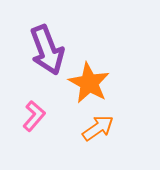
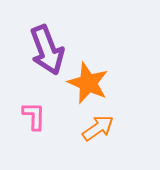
orange star: moved 1 px left; rotated 6 degrees counterclockwise
pink L-shape: rotated 40 degrees counterclockwise
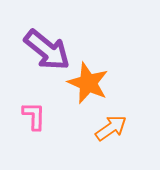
purple arrow: rotated 30 degrees counterclockwise
orange arrow: moved 13 px right
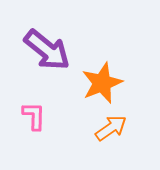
orange star: moved 14 px right; rotated 27 degrees clockwise
